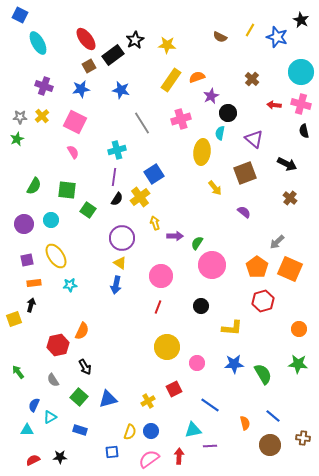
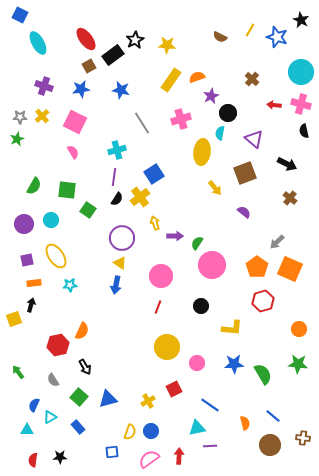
blue rectangle at (80, 430): moved 2 px left, 3 px up; rotated 32 degrees clockwise
cyan triangle at (193, 430): moved 4 px right, 2 px up
red semicircle at (33, 460): rotated 56 degrees counterclockwise
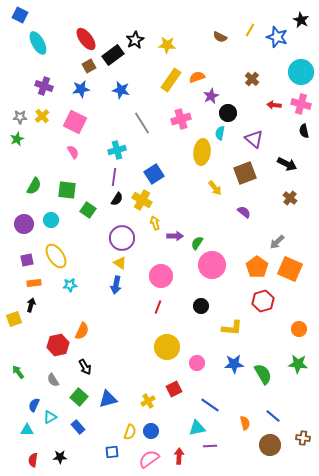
yellow cross at (140, 197): moved 2 px right, 3 px down; rotated 24 degrees counterclockwise
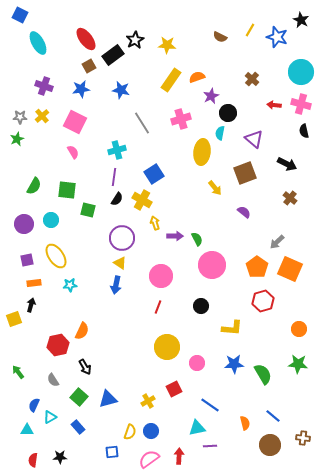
green square at (88, 210): rotated 21 degrees counterclockwise
green semicircle at (197, 243): moved 4 px up; rotated 120 degrees clockwise
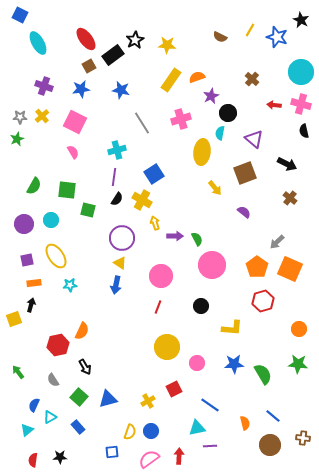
cyan triangle at (27, 430): rotated 40 degrees counterclockwise
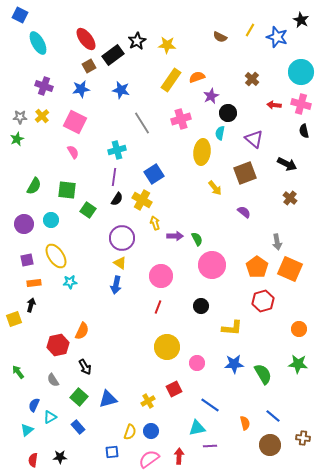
black star at (135, 40): moved 2 px right, 1 px down
green square at (88, 210): rotated 21 degrees clockwise
gray arrow at (277, 242): rotated 56 degrees counterclockwise
cyan star at (70, 285): moved 3 px up
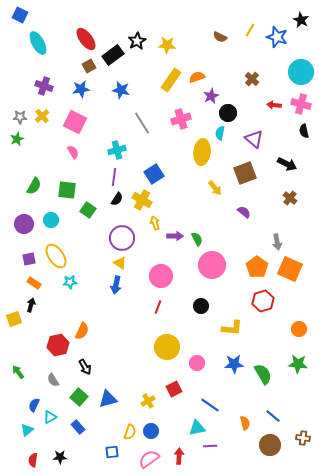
purple square at (27, 260): moved 2 px right, 1 px up
orange rectangle at (34, 283): rotated 40 degrees clockwise
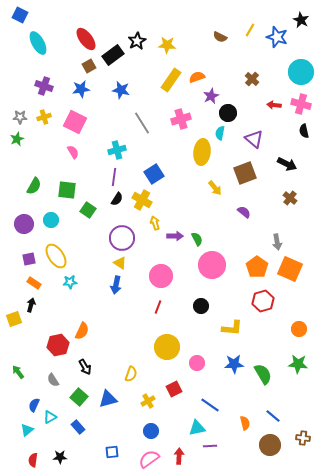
yellow cross at (42, 116): moved 2 px right, 1 px down; rotated 24 degrees clockwise
yellow semicircle at (130, 432): moved 1 px right, 58 px up
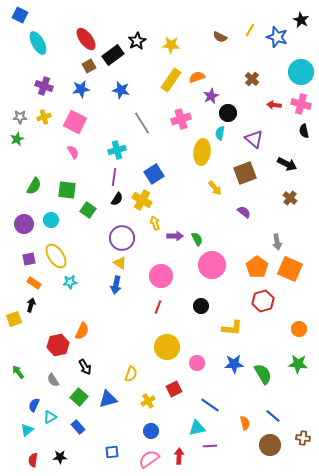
yellow star at (167, 45): moved 4 px right
